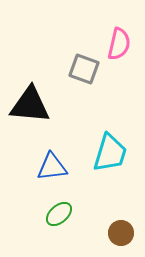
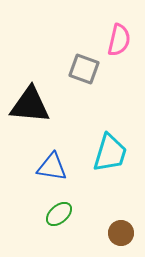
pink semicircle: moved 4 px up
blue triangle: rotated 16 degrees clockwise
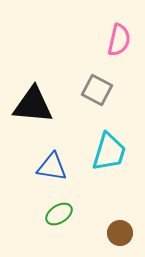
gray square: moved 13 px right, 21 px down; rotated 8 degrees clockwise
black triangle: moved 3 px right
cyan trapezoid: moved 1 px left, 1 px up
green ellipse: rotated 8 degrees clockwise
brown circle: moved 1 px left
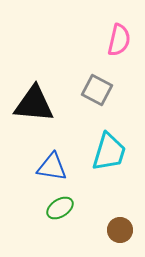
black triangle: moved 1 px right, 1 px up
green ellipse: moved 1 px right, 6 px up
brown circle: moved 3 px up
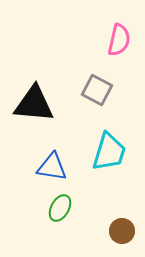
green ellipse: rotated 28 degrees counterclockwise
brown circle: moved 2 px right, 1 px down
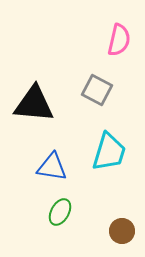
green ellipse: moved 4 px down
